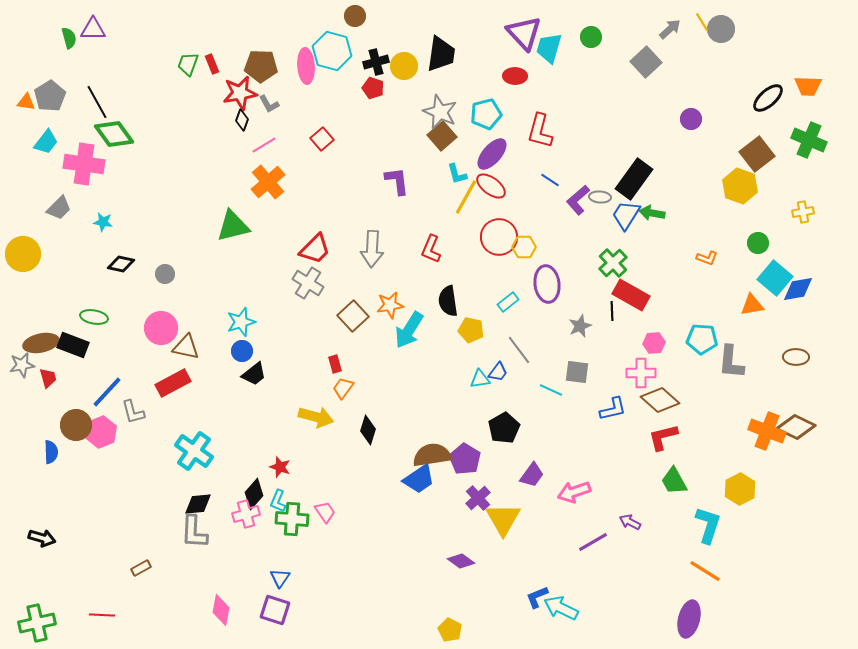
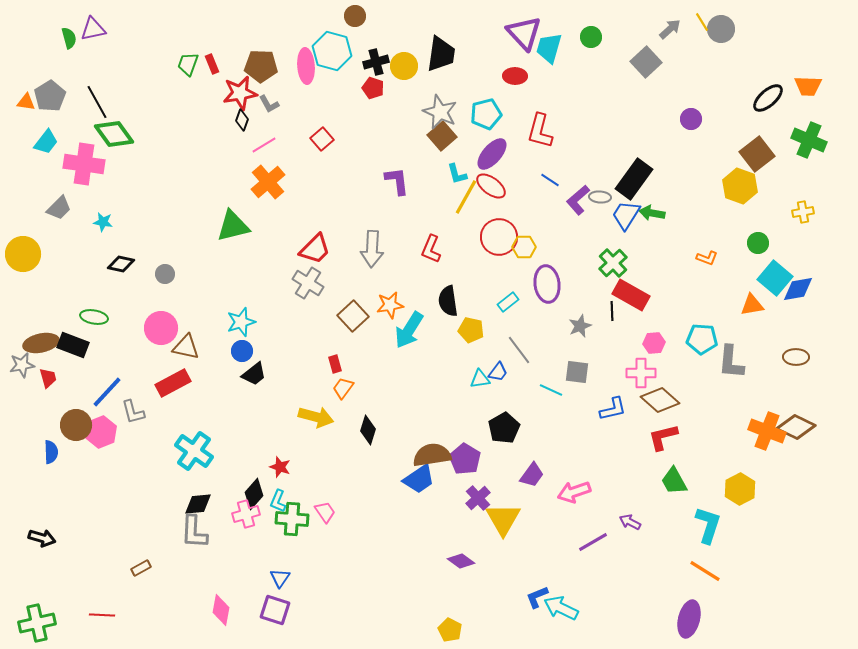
purple triangle at (93, 29): rotated 12 degrees counterclockwise
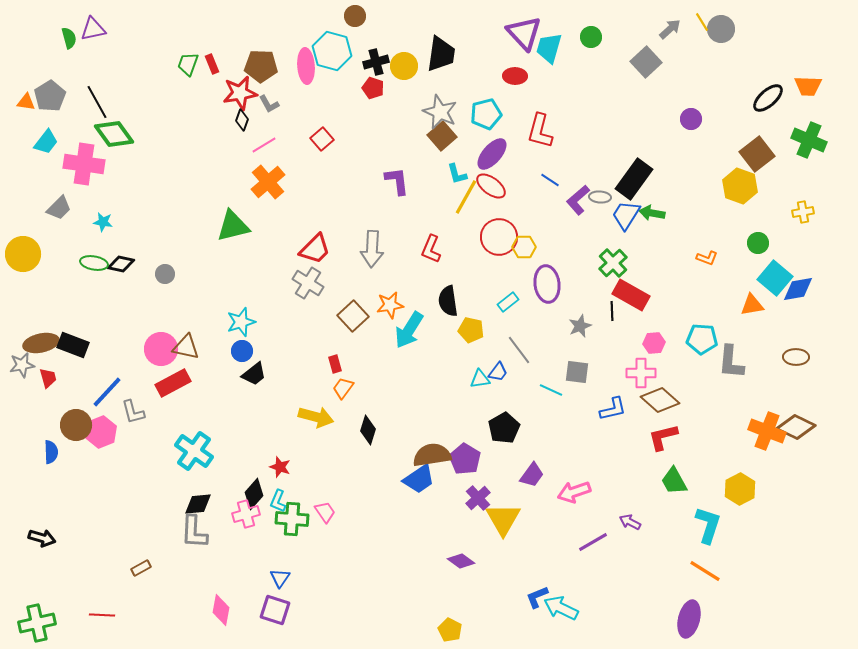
green ellipse at (94, 317): moved 54 px up
pink circle at (161, 328): moved 21 px down
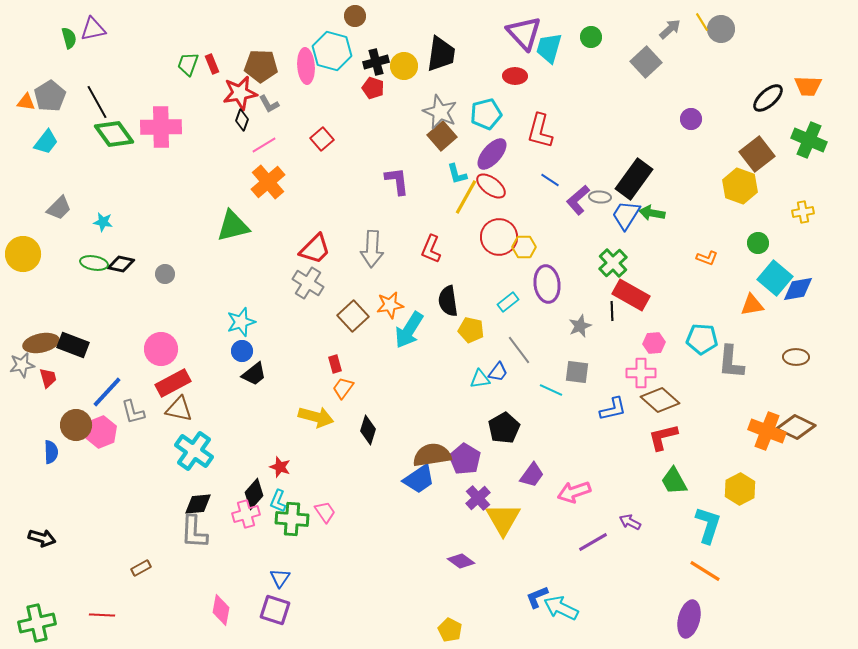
pink cross at (84, 164): moved 77 px right, 37 px up; rotated 9 degrees counterclockwise
brown triangle at (186, 347): moved 7 px left, 62 px down
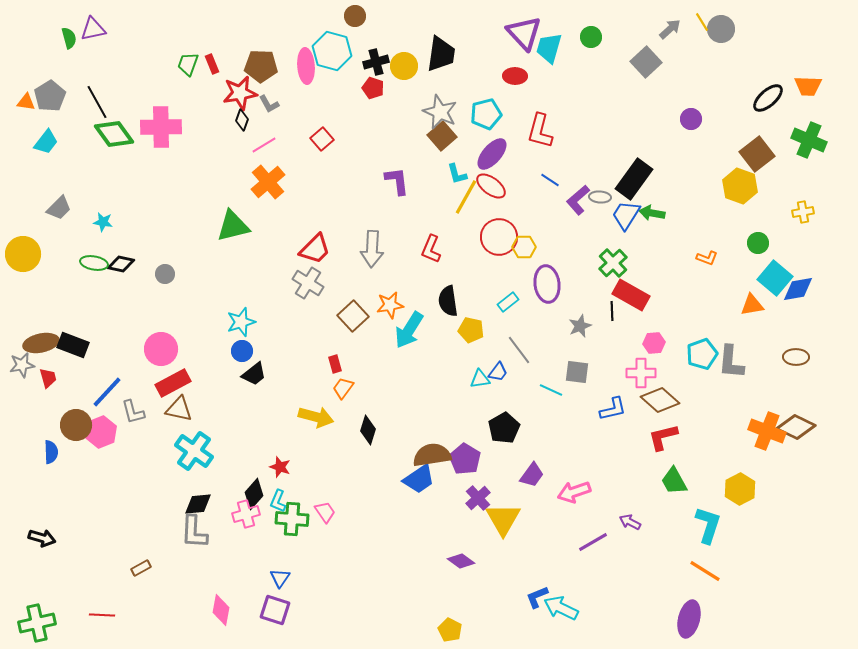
cyan pentagon at (702, 339): moved 15 px down; rotated 24 degrees counterclockwise
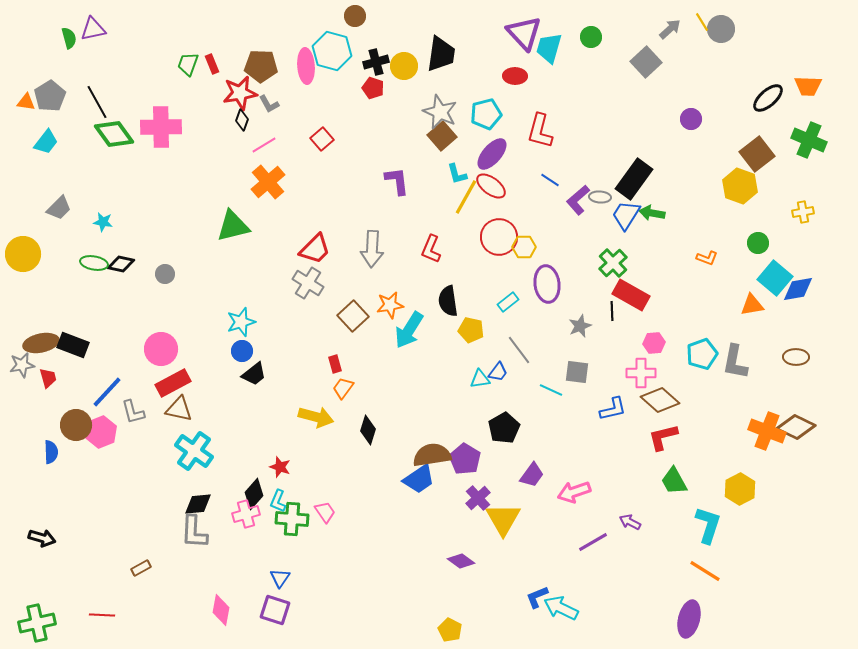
gray L-shape at (731, 362): moved 4 px right; rotated 6 degrees clockwise
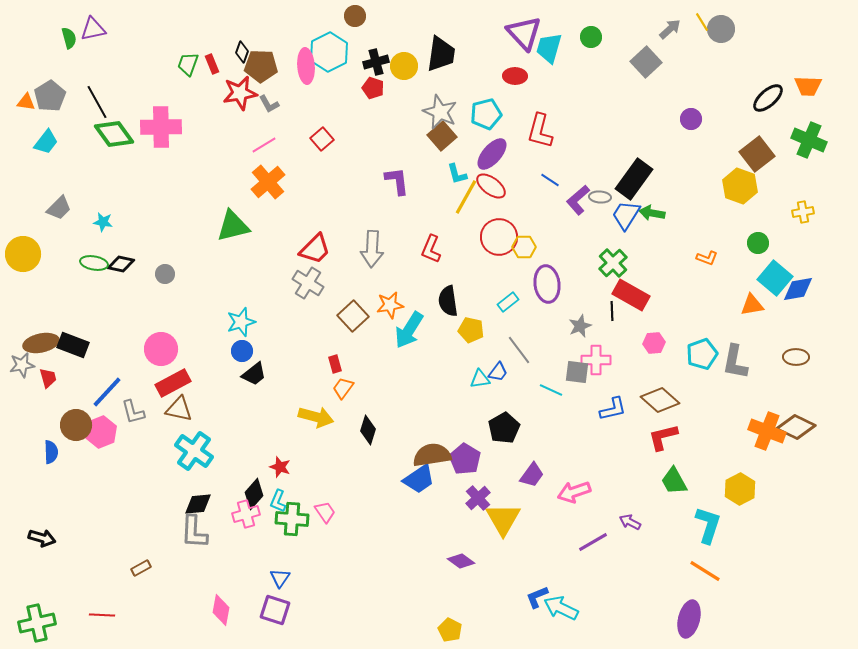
cyan hexagon at (332, 51): moved 3 px left, 1 px down; rotated 18 degrees clockwise
black diamond at (242, 120): moved 68 px up
pink cross at (641, 373): moved 45 px left, 13 px up
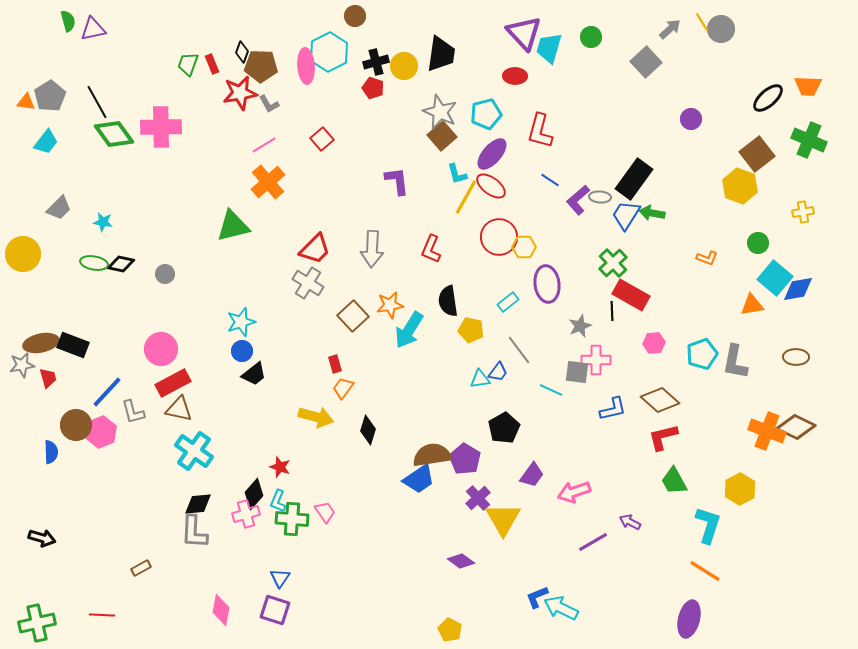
green semicircle at (69, 38): moved 1 px left, 17 px up
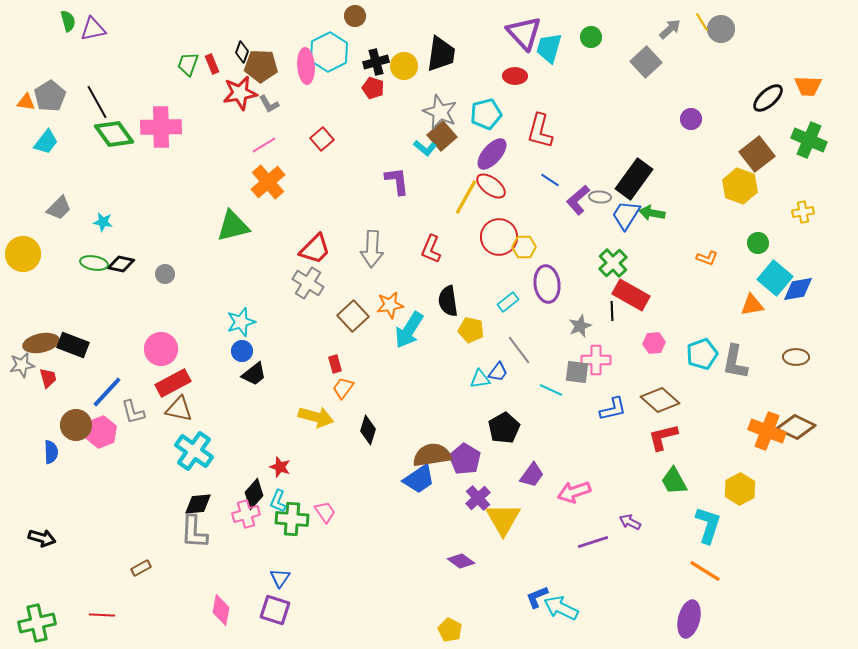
cyan L-shape at (457, 174): moved 32 px left, 26 px up; rotated 35 degrees counterclockwise
purple line at (593, 542): rotated 12 degrees clockwise
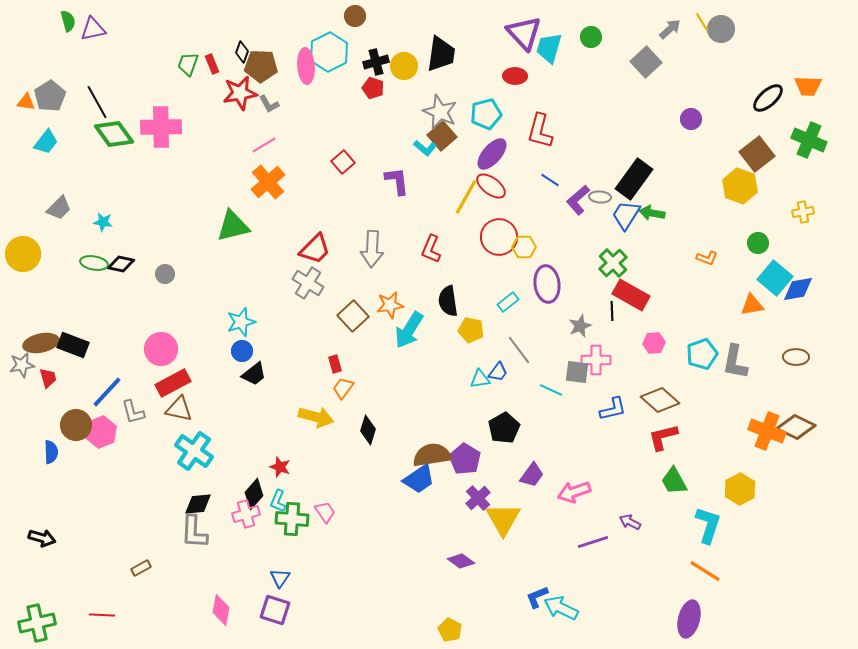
red square at (322, 139): moved 21 px right, 23 px down
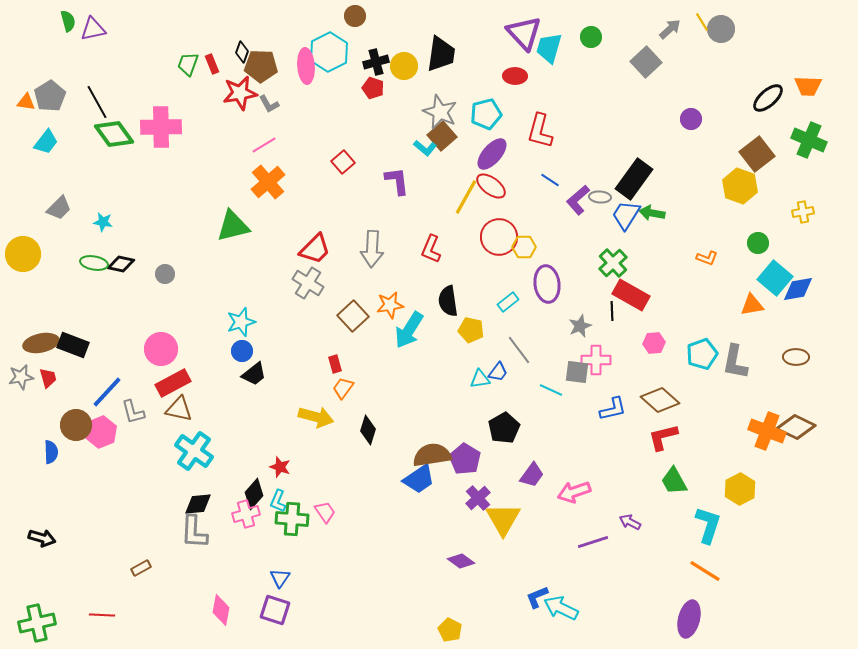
gray star at (22, 365): moved 1 px left, 12 px down
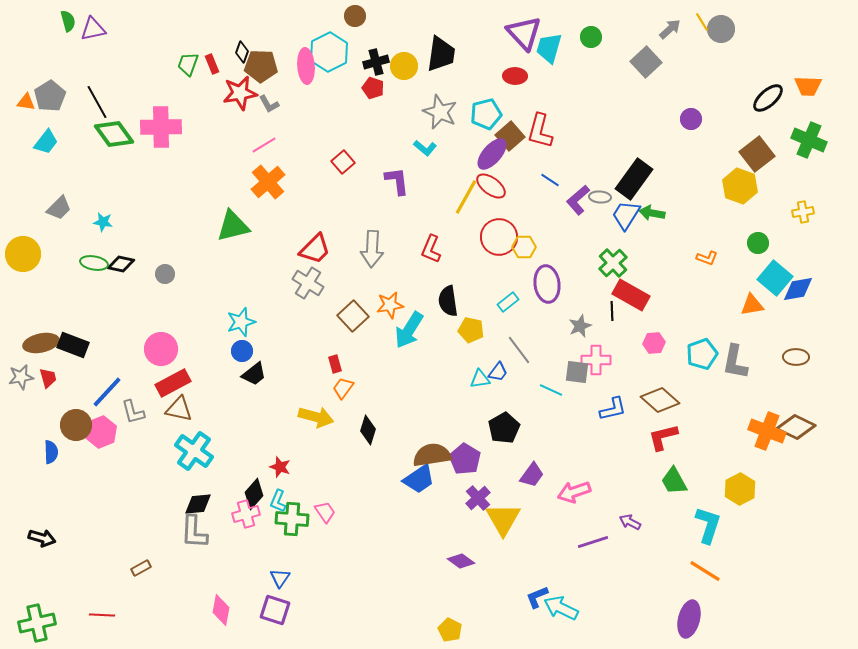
brown square at (442, 136): moved 68 px right
